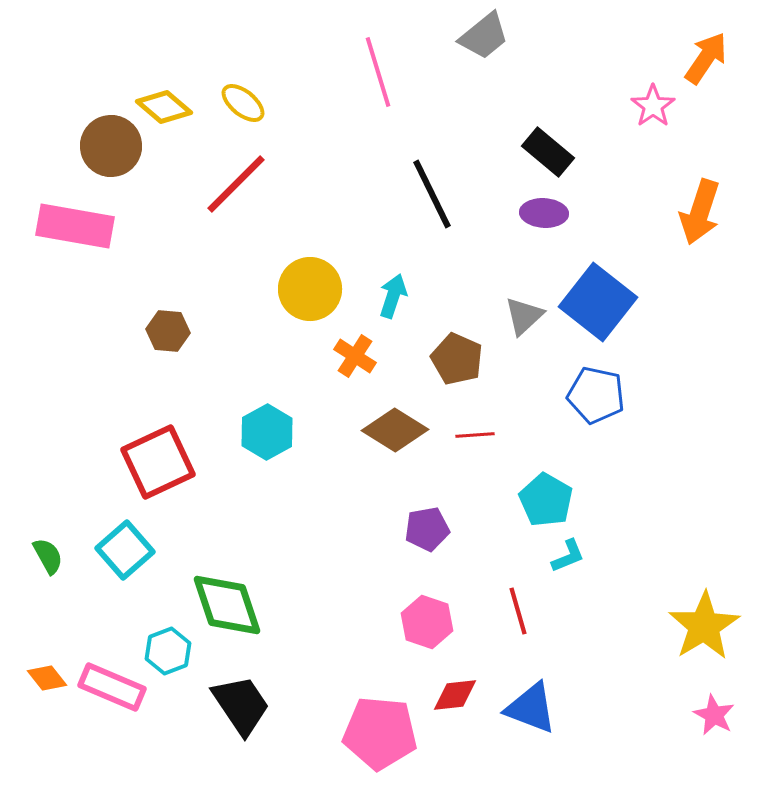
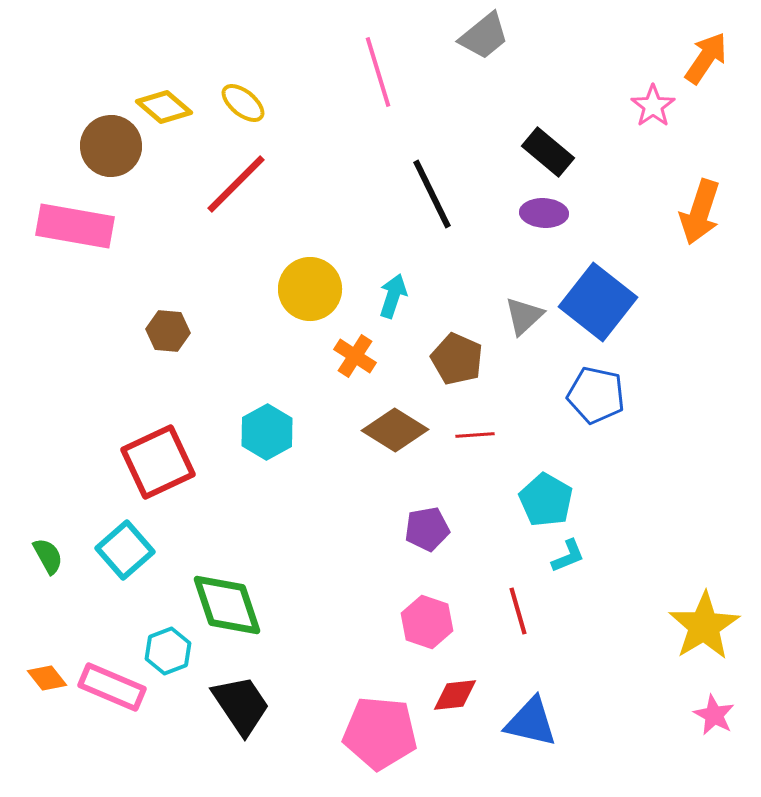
blue triangle at (531, 708): moved 14 px down; rotated 8 degrees counterclockwise
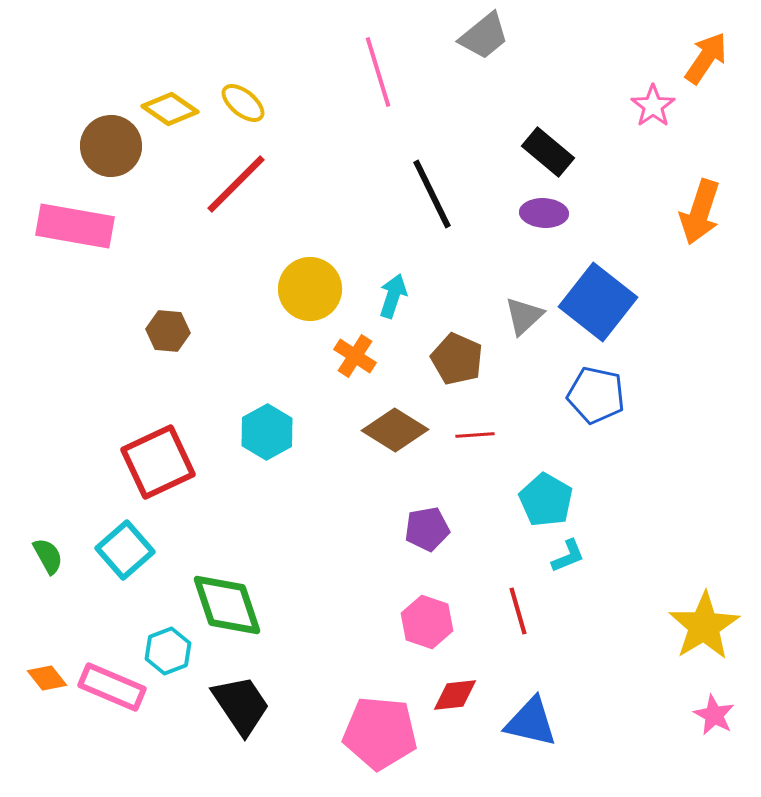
yellow diamond at (164, 107): moved 6 px right, 2 px down; rotated 6 degrees counterclockwise
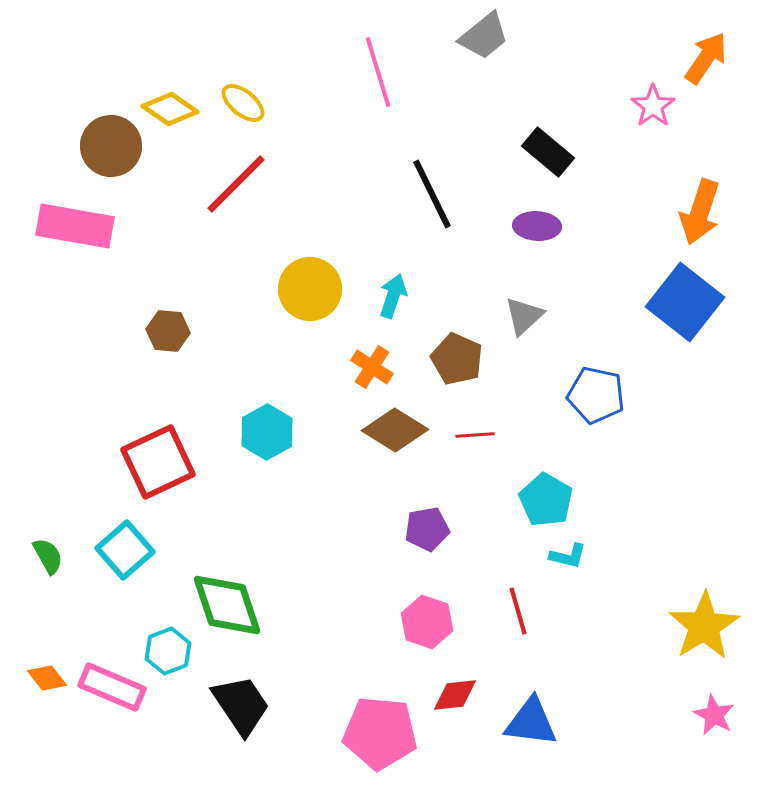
purple ellipse at (544, 213): moved 7 px left, 13 px down
blue square at (598, 302): moved 87 px right
orange cross at (355, 356): moved 17 px right, 11 px down
cyan L-shape at (568, 556): rotated 36 degrees clockwise
blue triangle at (531, 722): rotated 6 degrees counterclockwise
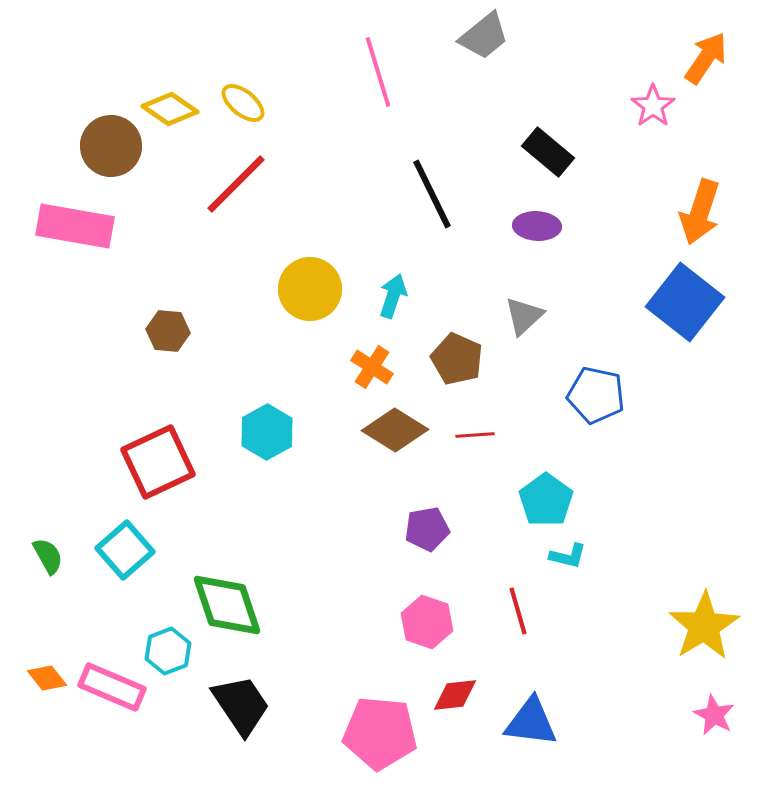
cyan pentagon at (546, 500): rotated 6 degrees clockwise
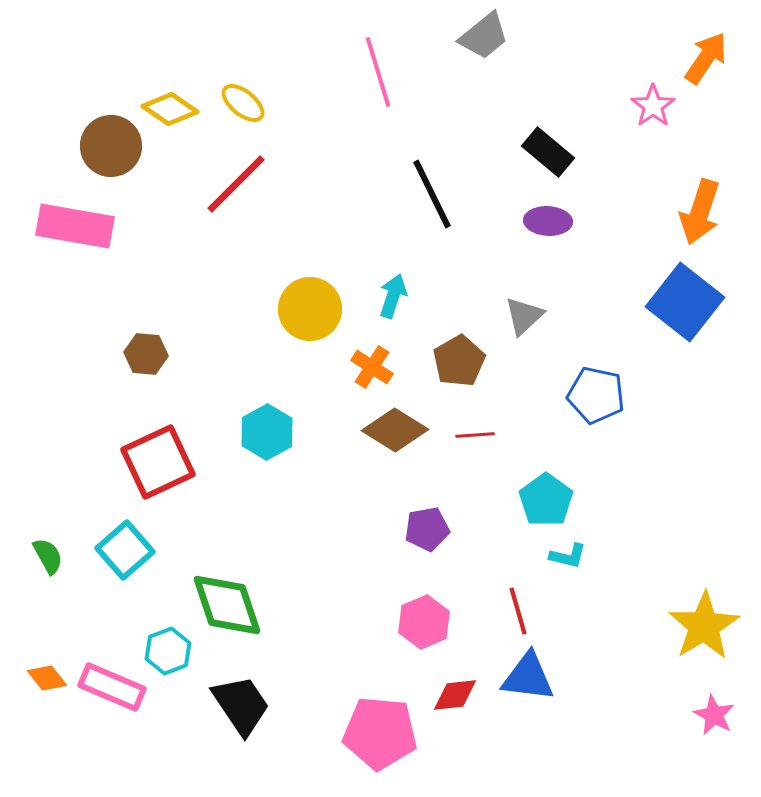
purple ellipse at (537, 226): moved 11 px right, 5 px up
yellow circle at (310, 289): moved 20 px down
brown hexagon at (168, 331): moved 22 px left, 23 px down
brown pentagon at (457, 359): moved 2 px right, 2 px down; rotated 18 degrees clockwise
pink hexagon at (427, 622): moved 3 px left; rotated 18 degrees clockwise
blue triangle at (531, 722): moved 3 px left, 45 px up
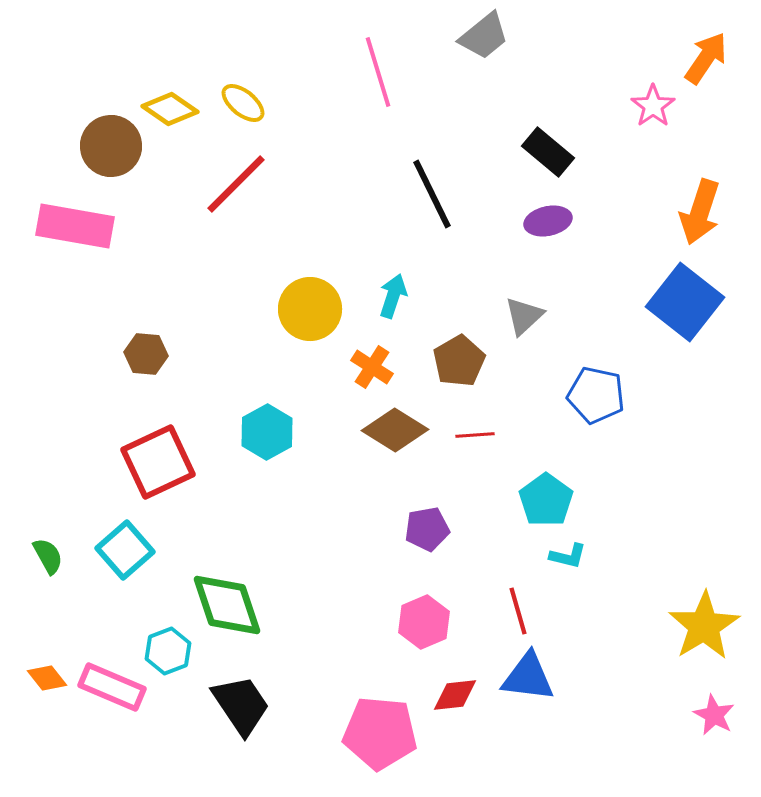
purple ellipse at (548, 221): rotated 15 degrees counterclockwise
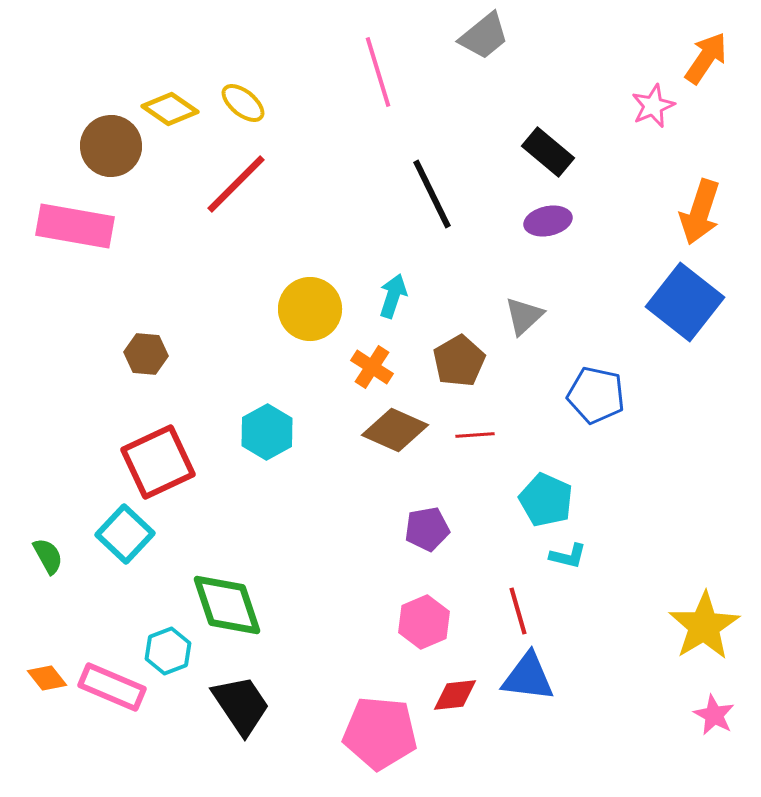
pink star at (653, 106): rotated 12 degrees clockwise
brown diamond at (395, 430): rotated 8 degrees counterclockwise
cyan pentagon at (546, 500): rotated 12 degrees counterclockwise
cyan square at (125, 550): moved 16 px up; rotated 6 degrees counterclockwise
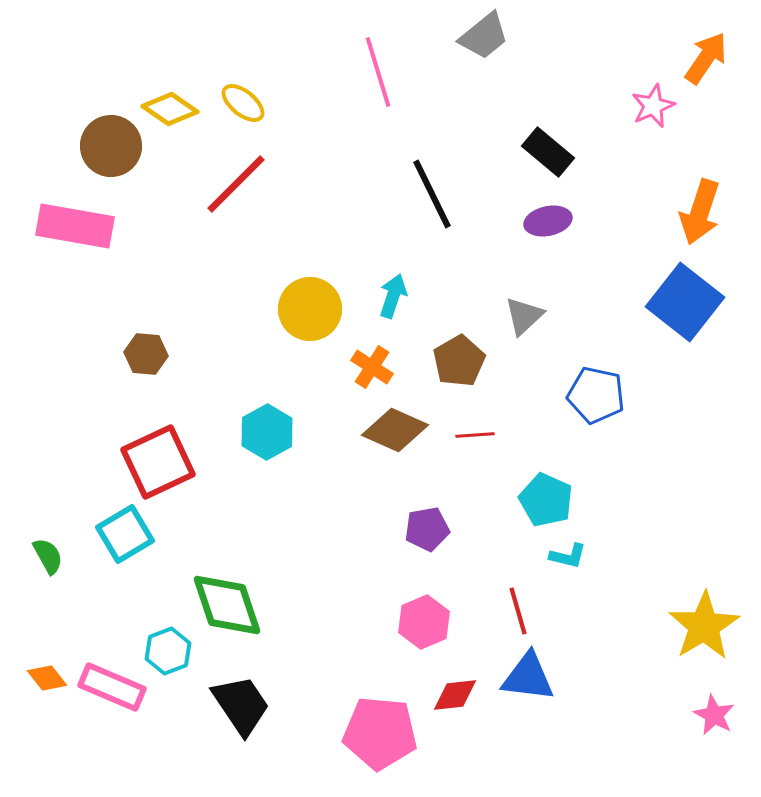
cyan square at (125, 534): rotated 16 degrees clockwise
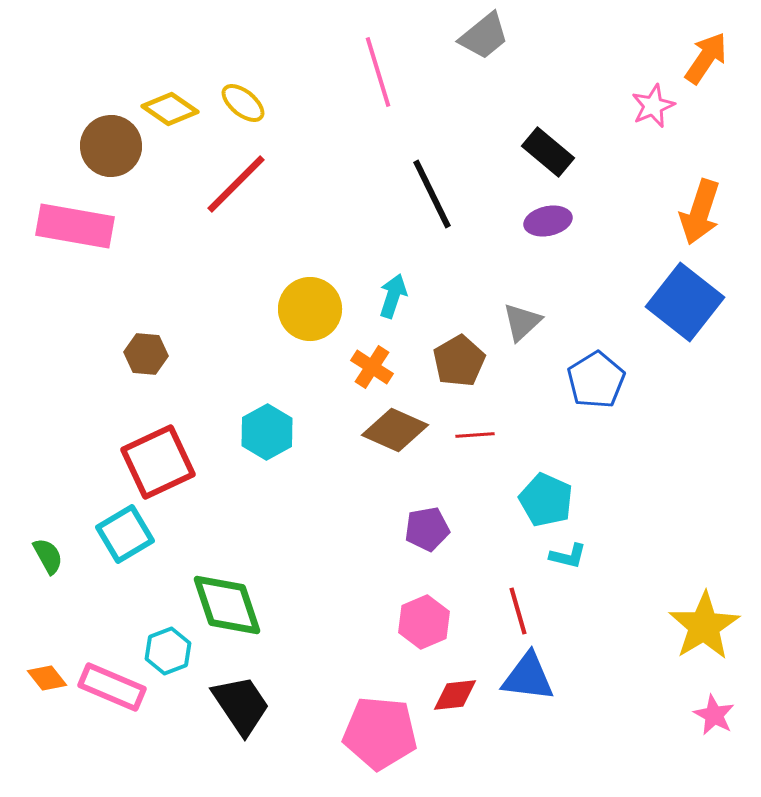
gray triangle at (524, 316): moved 2 px left, 6 px down
blue pentagon at (596, 395): moved 15 px up; rotated 28 degrees clockwise
